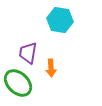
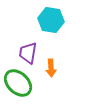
cyan hexagon: moved 9 px left
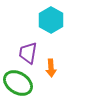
cyan hexagon: rotated 20 degrees clockwise
green ellipse: rotated 12 degrees counterclockwise
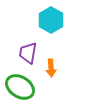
green ellipse: moved 2 px right, 4 px down
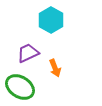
purple trapezoid: rotated 55 degrees clockwise
orange arrow: moved 4 px right; rotated 18 degrees counterclockwise
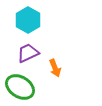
cyan hexagon: moved 23 px left
